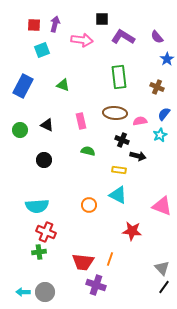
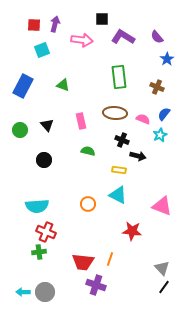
pink semicircle: moved 3 px right, 2 px up; rotated 32 degrees clockwise
black triangle: rotated 24 degrees clockwise
orange circle: moved 1 px left, 1 px up
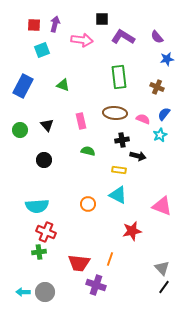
blue star: rotated 24 degrees clockwise
black cross: rotated 32 degrees counterclockwise
red star: rotated 18 degrees counterclockwise
red trapezoid: moved 4 px left, 1 px down
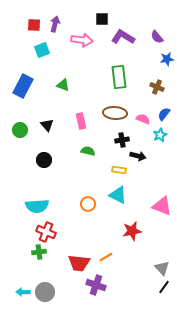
orange line: moved 4 px left, 2 px up; rotated 40 degrees clockwise
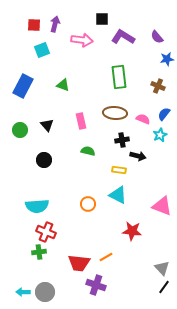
brown cross: moved 1 px right, 1 px up
red star: rotated 18 degrees clockwise
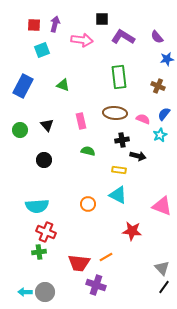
cyan arrow: moved 2 px right
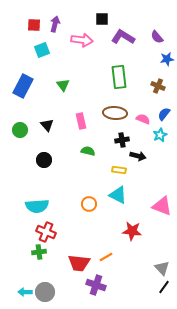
green triangle: rotated 32 degrees clockwise
orange circle: moved 1 px right
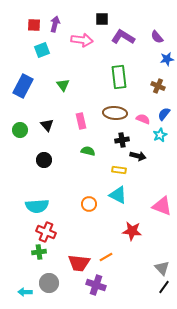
gray circle: moved 4 px right, 9 px up
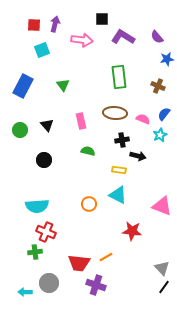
green cross: moved 4 px left
